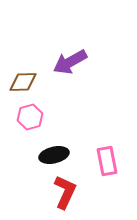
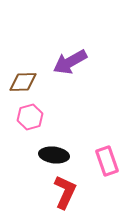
black ellipse: rotated 20 degrees clockwise
pink rectangle: rotated 8 degrees counterclockwise
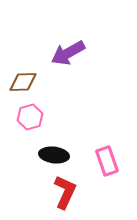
purple arrow: moved 2 px left, 9 px up
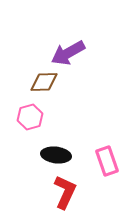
brown diamond: moved 21 px right
black ellipse: moved 2 px right
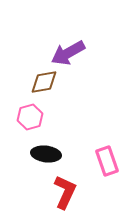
brown diamond: rotated 8 degrees counterclockwise
black ellipse: moved 10 px left, 1 px up
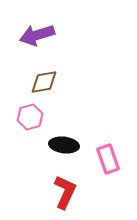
purple arrow: moved 31 px left, 18 px up; rotated 12 degrees clockwise
black ellipse: moved 18 px right, 9 px up
pink rectangle: moved 1 px right, 2 px up
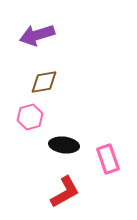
red L-shape: rotated 36 degrees clockwise
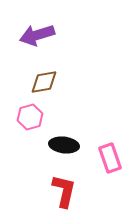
pink rectangle: moved 2 px right, 1 px up
red L-shape: moved 1 px left, 1 px up; rotated 48 degrees counterclockwise
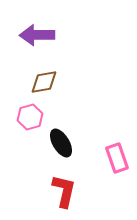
purple arrow: rotated 16 degrees clockwise
black ellipse: moved 3 px left, 2 px up; rotated 52 degrees clockwise
pink rectangle: moved 7 px right
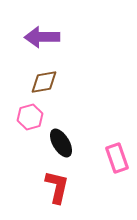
purple arrow: moved 5 px right, 2 px down
red L-shape: moved 7 px left, 4 px up
